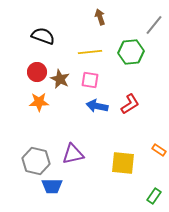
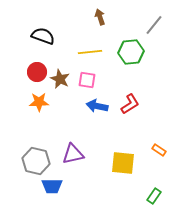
pink square: moved 3 px left
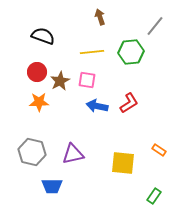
gray line: moved 1 px right, 1 px down
yellow line: moved 2 px right
brown star: moved 2 px down; rotated 18 degrees clockwise
red L-shape: moved 1 px left, 1 px up
gray hexagon: moved 4 px left, 9 px up
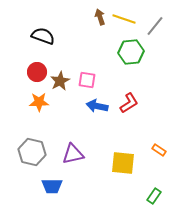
yellow line: moved 32 px right, 33 px up; rotated 25 degrees clockwise
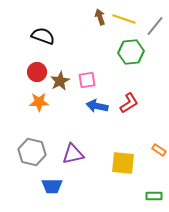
pink square: rotated 18 degrees counterclockwise
green rectangle: rotated 56 degrees clockwise
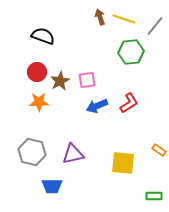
blue arrow: rotated 35 degrees counterclockwise
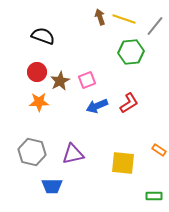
pink square: rotated 12 degrees counterclockwise
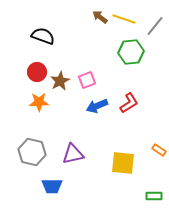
brown arrow: rotated 35 degrees counterclockwise
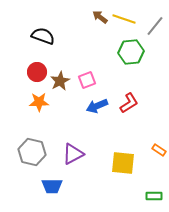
purple triangle: rotated 15 degrees counterclockwise
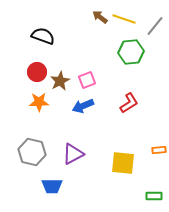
blue arrow: moved 14 px left
orange rectangle: rotated 40 degrees counterclockwise
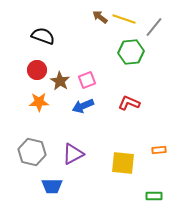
gray line: moved 1 px left, 1 px down
red circle: moved 2 px up
brown star: rotated 12 degrees counterclockwise
red L-shape: rotated 125 degrees counterclockwise
